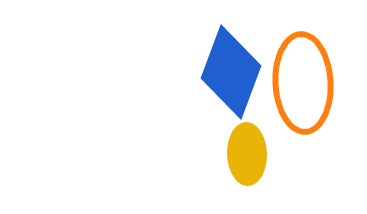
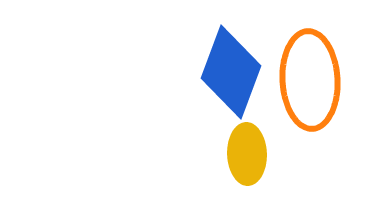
orange ellipse: moved 7 px right, 3 px up
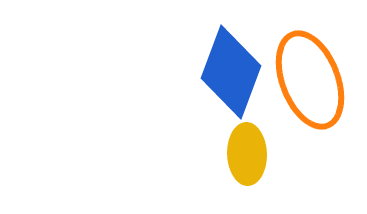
orange ellipse: rotated 18 degrees counterclockwise
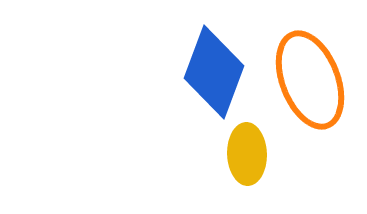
blue diamond: moved 17 px left
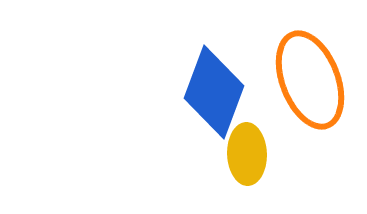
blue diamond: moved 20 px down
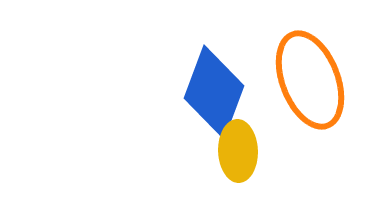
yellow ellipse: moved 9 px left, 3 px up
